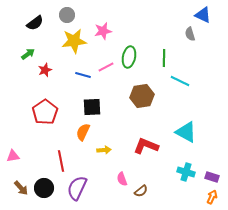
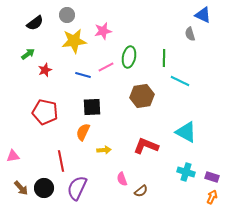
red pentagon: rotated 25 degrees counterclockwise
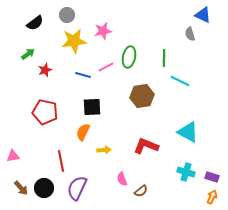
cyan triangle: moved 2 px right
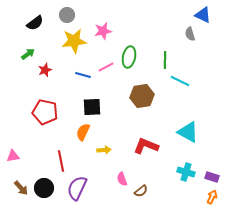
green line: moved 1 px right, 2 px down
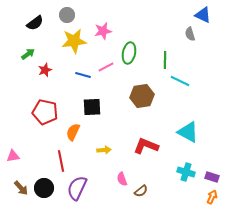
green ellipse: moved 4 px up
orange semicircle: moved 10 px left
